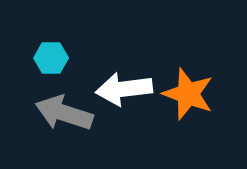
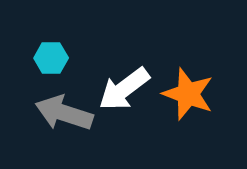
white arrow: rotated 30 degrees counterclockwise
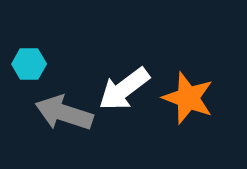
cyan hexagon: moved 22 px left, 6 px down
orange star: moved 4 px down
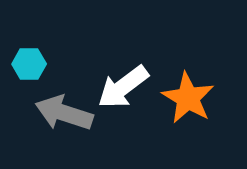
white arrow: moved 1 px left, 2 px up
orange star: rotated 10 degrees clockwise
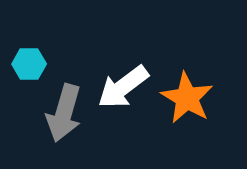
orange star: moved 1 px left
gray arrow: rotated 92 degrees counterclockwise
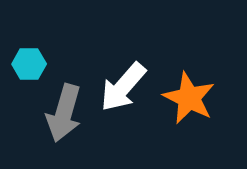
white arrow: rotated 12 degrees counterclockwise
orange star: moved 2 px right; rotated 4 degrees counterclockwise
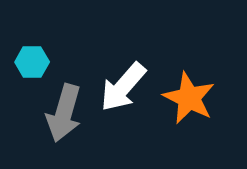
cyan hexagon: moved 3 px right, 2 px up
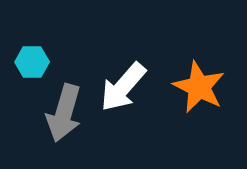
orange star: moved 10 px right, 11 px up
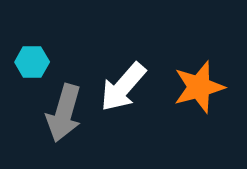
orange star: rotated 30 degrees clockwise
